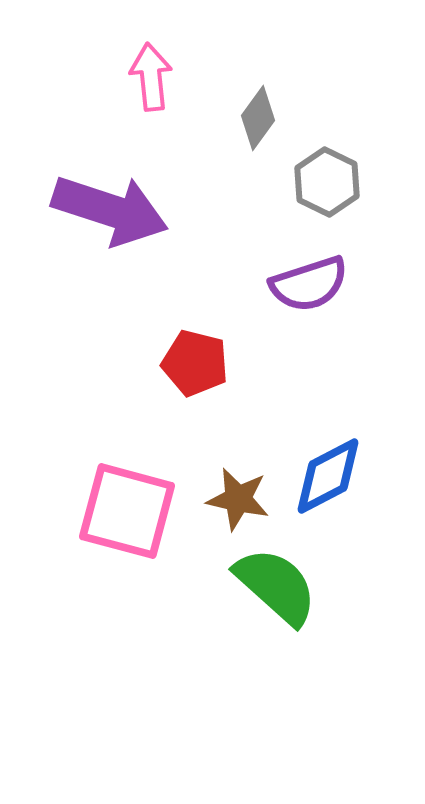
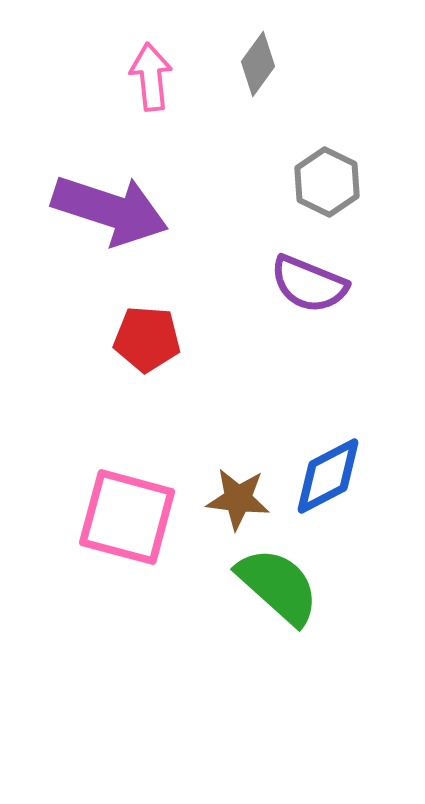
gray diamond: moved 54 px up
purple semicircle: rotated 40 degrees clockwise
red pentagon: moved 48 px left, 24 px up; rotated 10 degrees counterclockwise
brown star: rotated 6 degrees counterclockwise
pink square: moved 6 px down
green semicircle: moved 2 px right
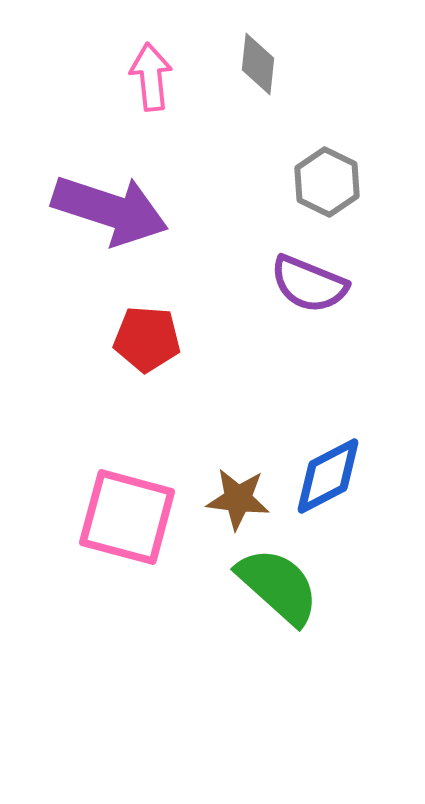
gray diamond: rotated 30 degrees counterclockwise
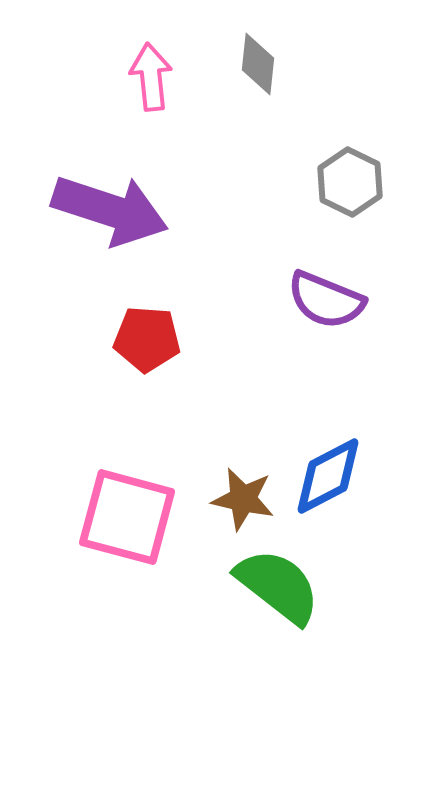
gray hexagon: moved 23 px right
purple semicircle: moved 17 px right, 16 px down
brown star: moved 5 px right; rotated 6 degrees clockwise
green semicircle: rotated 4 degrees counterclockwise
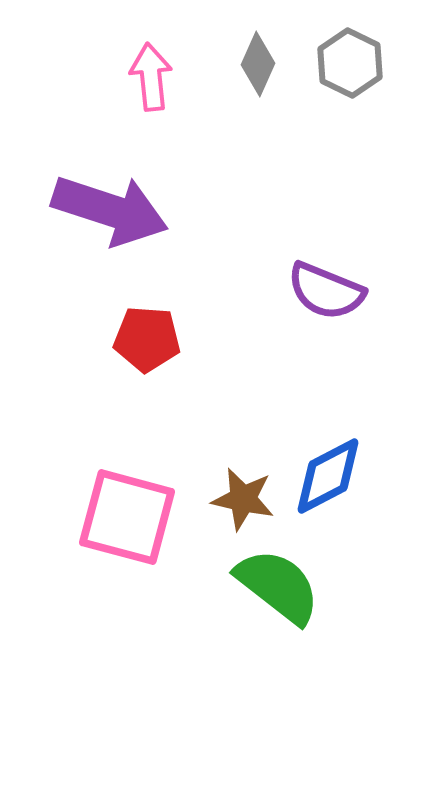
gray diamond: rotated 18 degrees clockwise
gray hexagon: moved 119 px up
purple semicircle: moved 9 px up
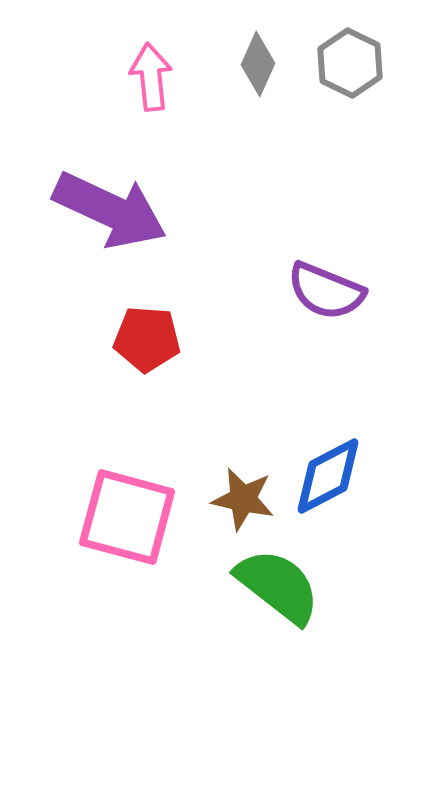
purple arrow: rotated 7 degrees clockwise
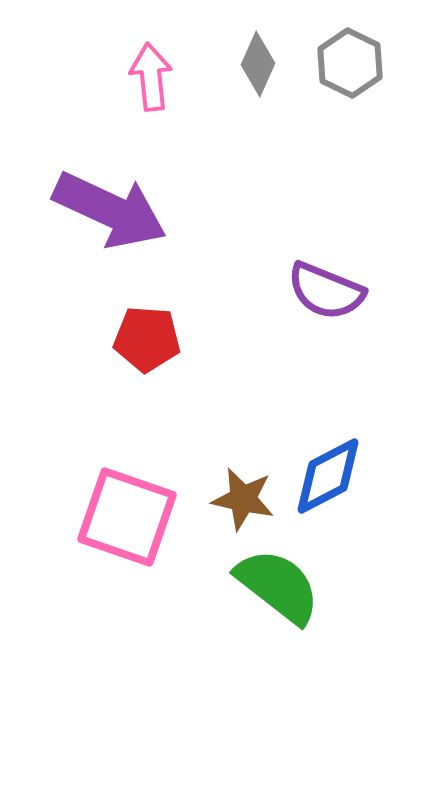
pink square: rotated 4 degrees clockwise
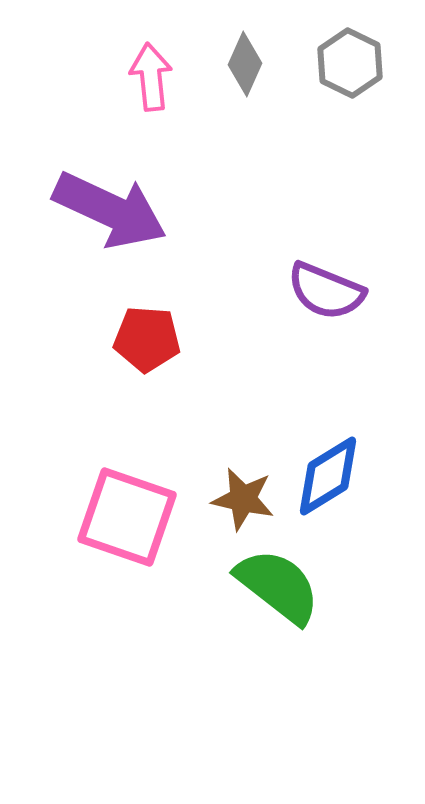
gray diamond: moved 13 px left
blue diamond: rotated 4 degrees counterclockwise
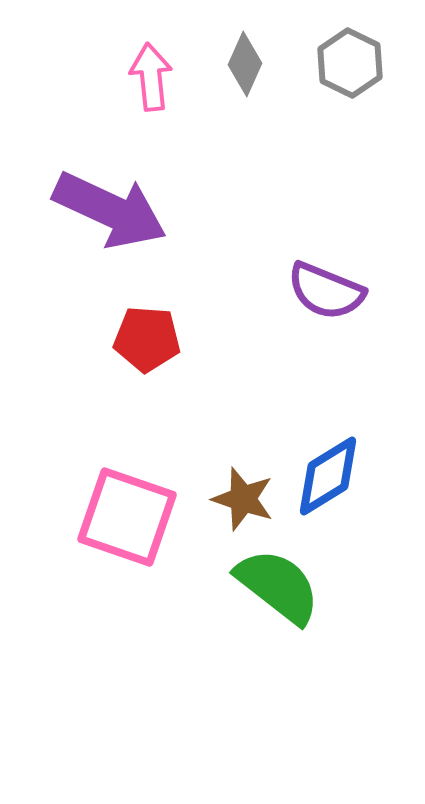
brown star: rotated 6 degrees clockwise
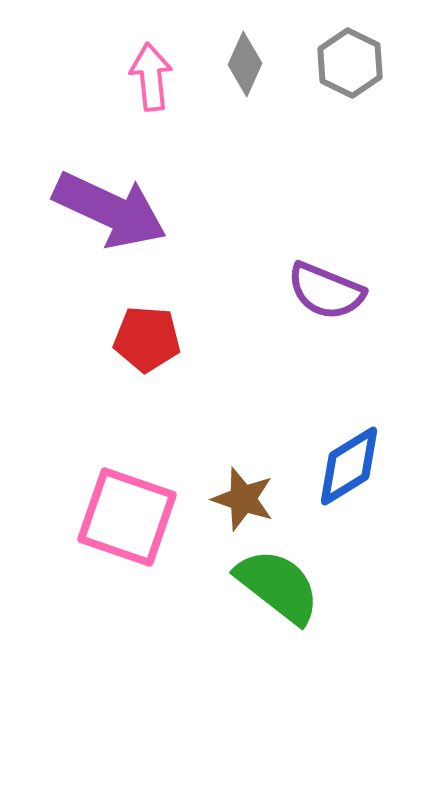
blue diamond: moved 21 px right, 10 px up
